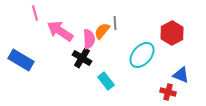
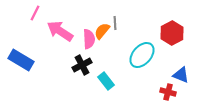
pink line: rotated 42 degrees clockwise
black cross: moved 7 px down; rotated 30 degrees clockwise
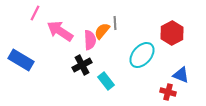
pink semicircle: moved 1 px right, 1 px down
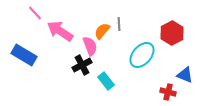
pink line: rotated 70 degrees counterclockwise
gray line: moved 4 px right, 1 px down
pink semicircle: moved 6 px down; rotated 18 degrees counterclockwise
blue rectangle: moved 3 px right, 5 px up
blue triangle: moved 4 px right
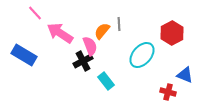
pink arrow: moved 2 px down
black cross: moved 1 px right, 4 px up
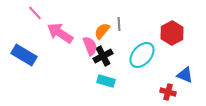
black cross: moved 20 px right, 5 px up
cyan rectangle: rotated 36 degrees counterclockwise
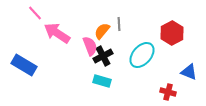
pink arrow: moved 3 px left
blue rectangle: moved 10 px down
blue triangle: moved 4 px right, 3 px up
cyan rectangle: moved 4 px left
